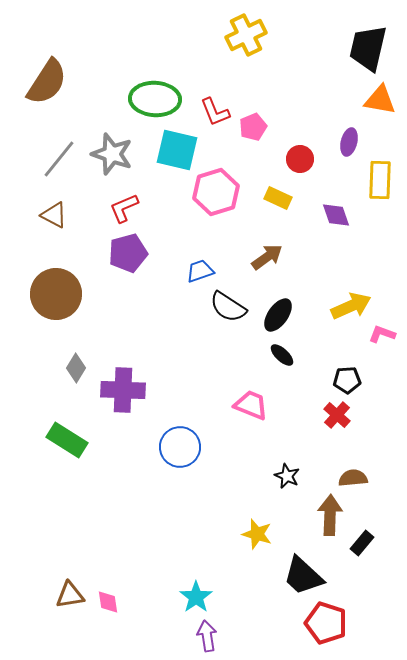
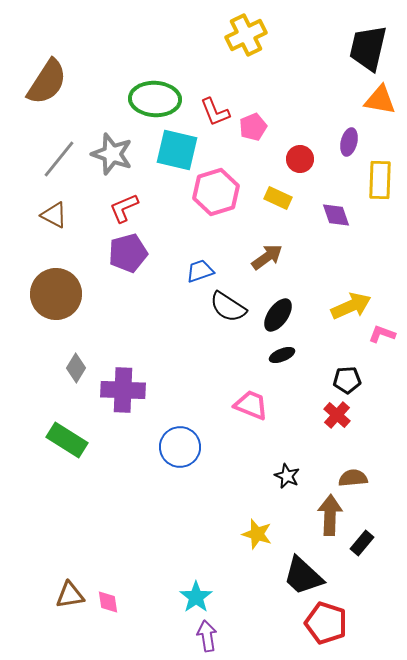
black ellipse at (282, 355): rotated 65 degrees counterclockwise
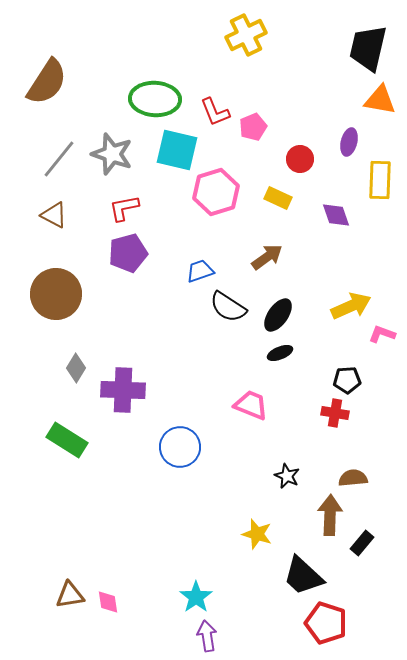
red L-shape at (124, 208): rotated 12 degrees clockwise
black ellipse at (282, 355): moved 2 px left, 2 px up
red cross at (337, 415): moved 2 px left, 2 px up; rotated 32 degrees counterclockwise
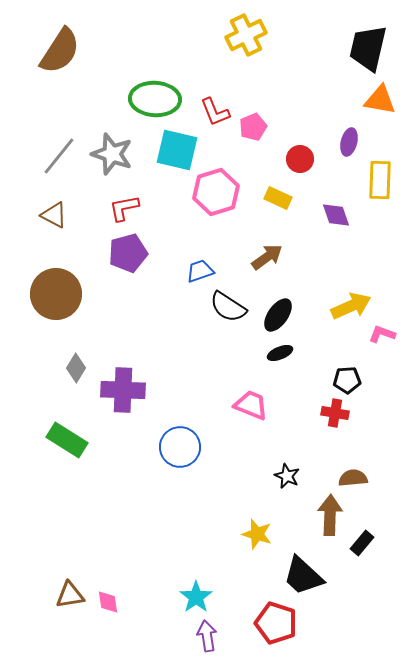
brown semicircle at (47, 82): moved 13 px right, 31 px up
gray line at (59, 159): moved 3 px up
red pentagon at (326, 623): moved 50 px left
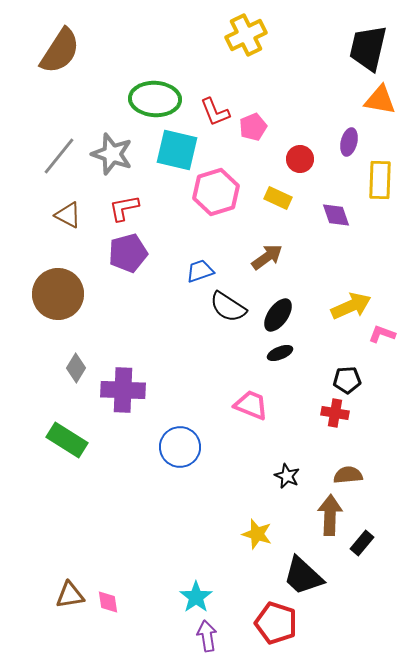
brown triangle at (54, 215): moved 14 px right
brown circle at (56, 294): moved 2 px right
brown semicircle at (353, 478): moved 5 px left, 3 px up
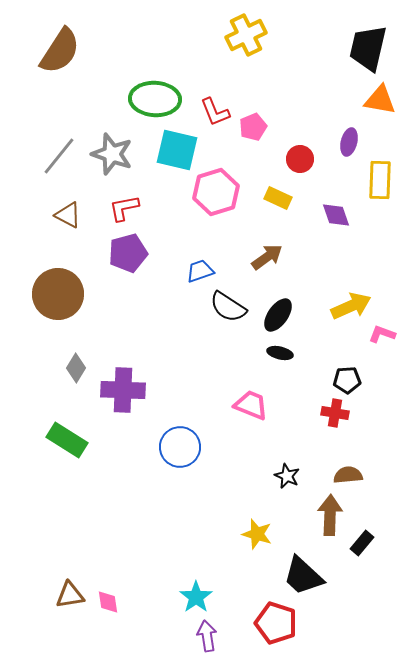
black ellipse at (280, 353): rotated 35 degrees clockwise
